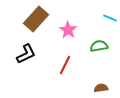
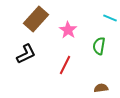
green semicircle: rotated 72 degrees counterclockwise
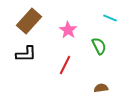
brown rectangle: moved 7 px left, 2 px down
green semicircle: rotated 144 degrees clockwise
black L-shape: rotated 25 degrees clockwise
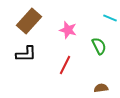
pink star: rotated 18 degrees counterclockwise
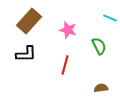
red line: rotated 12 degrees counterclockwise
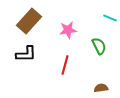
pink star: rotated 24 degrees counterclockwise
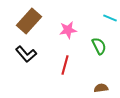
black L-shape: rotated 50 degrees clockwise
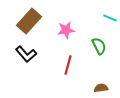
pink star: moved 2 px left
red line: moved 3 px right
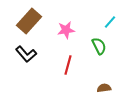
cyan line: moved 4 px down; rotated 72 degrees counterclockwise
brown semicircle: moved 3 px right
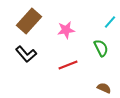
green semicircle: moved 2 px right, 2 px down
red line: rotated 54 degrees clockwise
brown semicircle: rotated 32 degrees clockwise
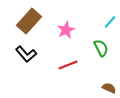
pink star: rotated 18 degrees counterclockwise
brown semicircle: moved 5 px right
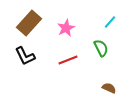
brown rectangle: moved 2 px down
pink star: moved 2 px up
black L-shape: moved 1 px left, 2 px down; rotated 15 degrees clockwise
red line: moved 5 px up
